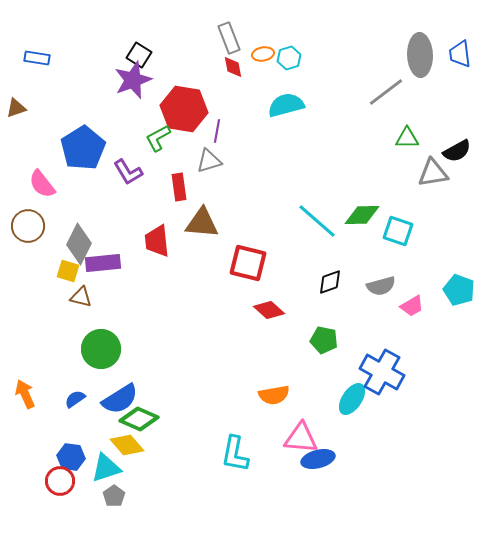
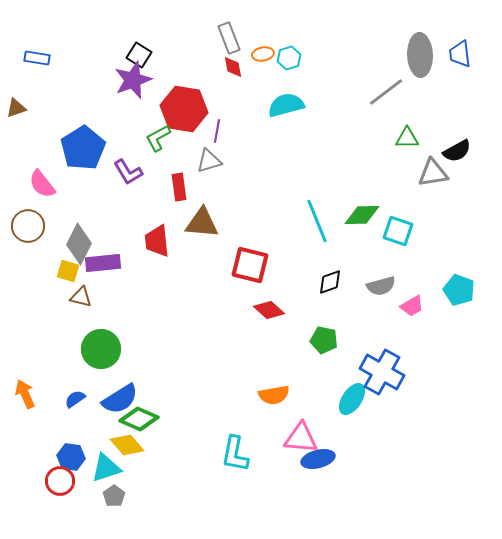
cyan line at (317, 221): rotated 27 degrees clockwise
red square at (248, 263): moved 2 px right, 2 px down
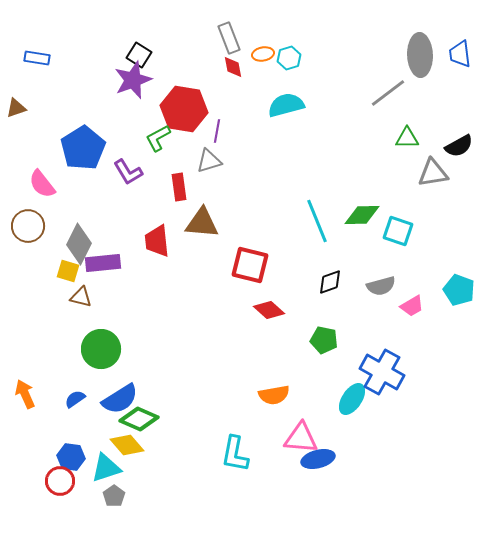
gray line at (386, 92): moved 2 px right, 1 px down
black semicircle at (457, 151): moved 2 px right, 5 px up
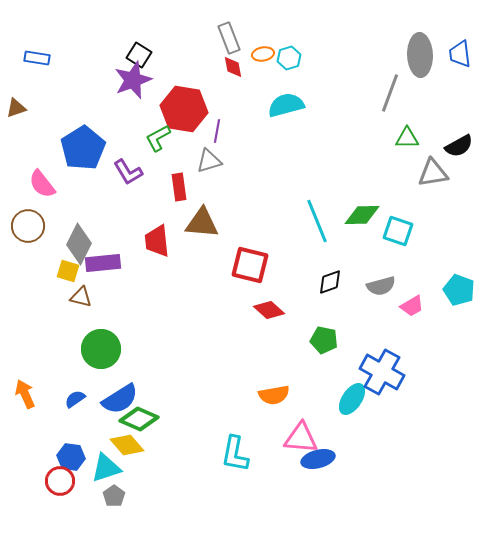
gray line at (388, 93): moved 2 px right; rotated 33 degrees counterclockwise
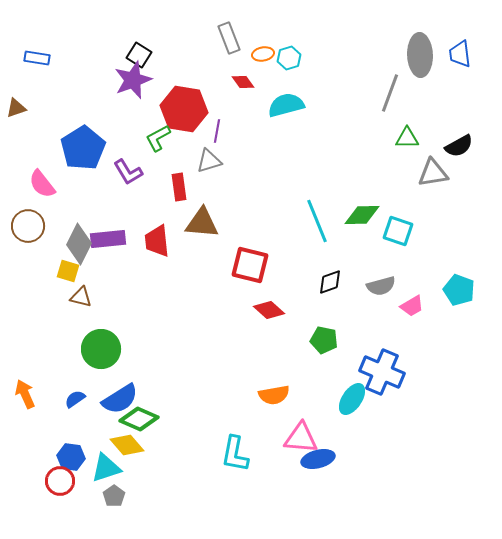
red diamond at (233, 67): moved 10 px right, 15 px down; rotated 25 degrees counterclockwise
purple rectangle at (103, 263): moved 5 px right, 24 px up
blue cross at (382, 372): rotated 6 degrees counterclockwise
